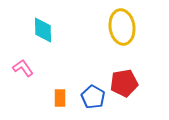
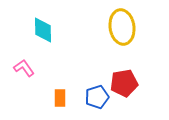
pink L-shape: moved 1 px right
blue pentagon: moved 4 px right; rotated 25 degrees clockwise
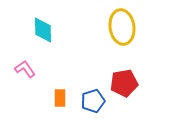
pink L-shape: moved 1 px right, 1 px down
blue pentagon: moved 4 px left, 4 px down
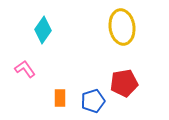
cyan diamond: rotated 36 degrees clockwise
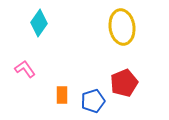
cyan diamond: moved 4 px left, 7 px up
red pentagon: rotated 12 degrees counterclockwise
orange rectangle: moved 2 px right, 3 px up
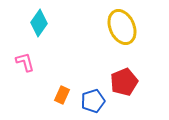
yellow ellipse: rotated 16 degrees counterclockwise
pink L-shape: moved 7 px up; rotated 20 degrees clockwise
red pentagon: moved 1 px up
orange rectangle: rotated 24 degrees clockwise
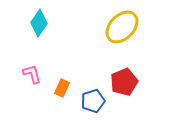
yellow ellipse: rotated 68 degrees clockwise
pink L-shape: moved 7 px right, 12 px down
orange rectangle: moved 7 px up
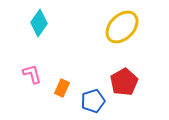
red pentagon: rotated 8 degrees counterclockwise
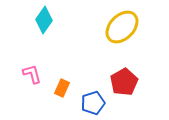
cyan diamond: moved 5 px right, 3 px up
blue pentagon: moved 2 px down
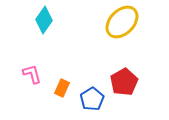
yellow ellipse: moved 5 px up
blue pentagon: moved 1 px left, 4 px up; rotated 15 degrees counterclockwise
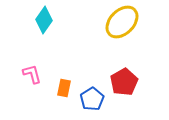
orange rectangle: moved 2 px right; rotated 12 degrees counterclockwise
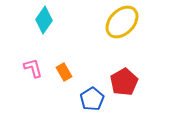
pink L-shape: moved 1 px right, 6 px up
orange rectangle: moved 16 px up; rotated 42 degrees counterclockwise
